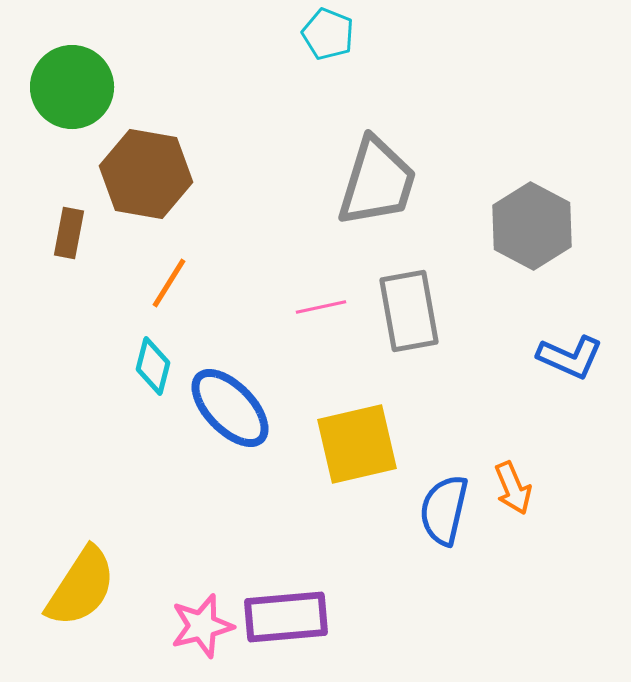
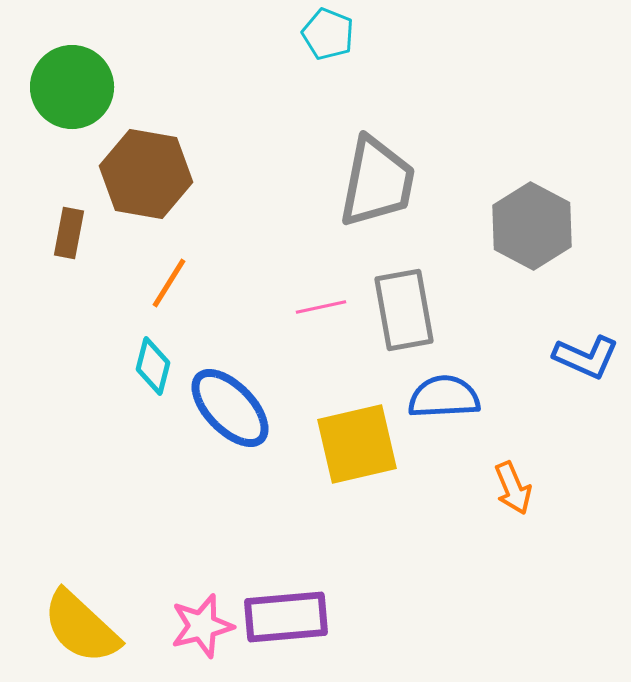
gray trapezoid: rotated 6 degrees counterclockwise
gray rectangle: moved 5 px left, 1 px up
blue L-shape: moved 16 px right
blue semicircle: moved 113 px up; rotated 74 degrees clockwise
yellow semicircle: moved 40 px down; rotated 100 degrees clockwise
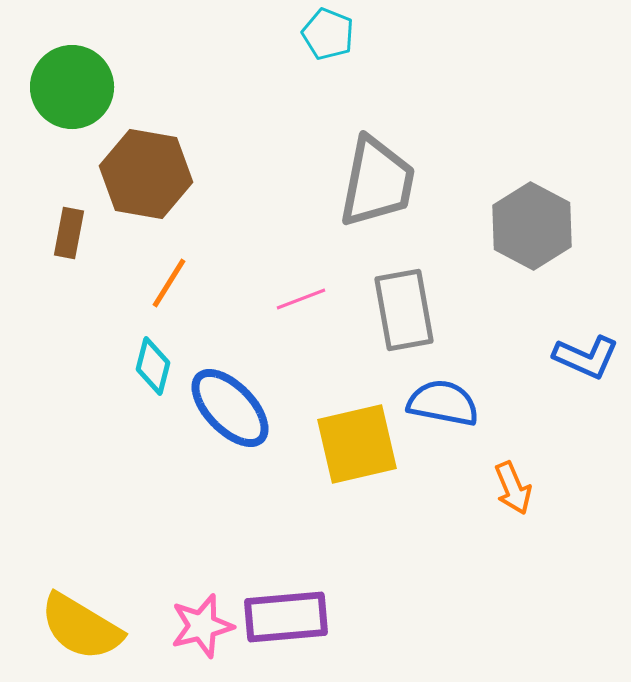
pink line: moved 20 px left, 8 px up; rotated 9 degrees counterclockwise
blue semicircle: moved 1 px left, 6 px down; rotated 14 degrees clockwise
yellow semicircle: rotated 12 degrees counterclockwise
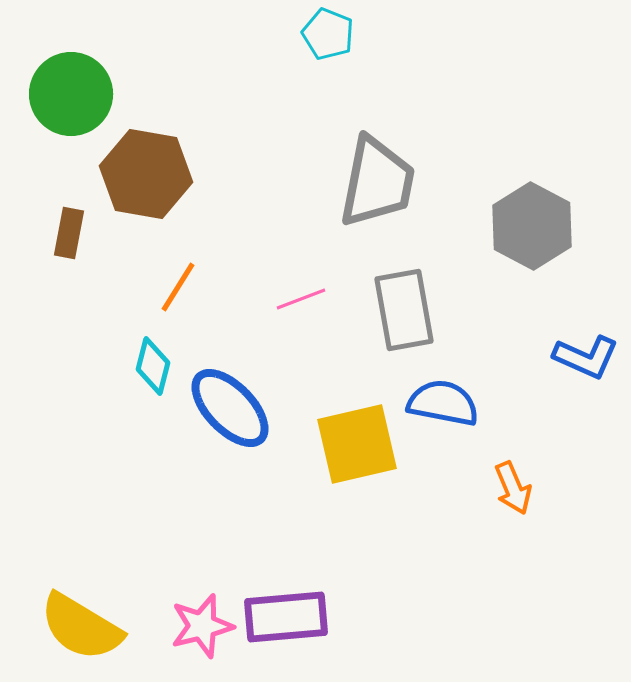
green circle: moved 1 px left, 7 px down
orange line: moved 9 px right, 4 px down
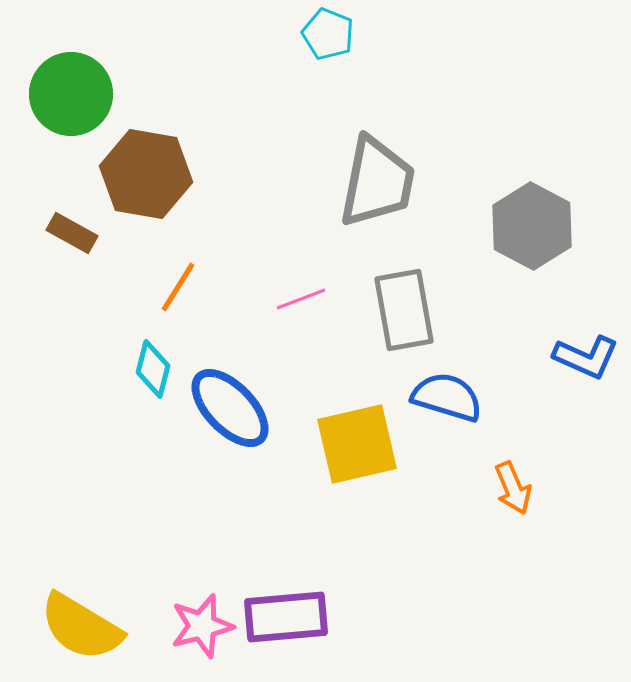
brown rectangle: moved 3 px right; rotated 72 degrees counterclockwise
cyan diamond: moved 3 px down
blue semicircle: moved 4 px right, 6 px up; rotated 6 degrees clockwise
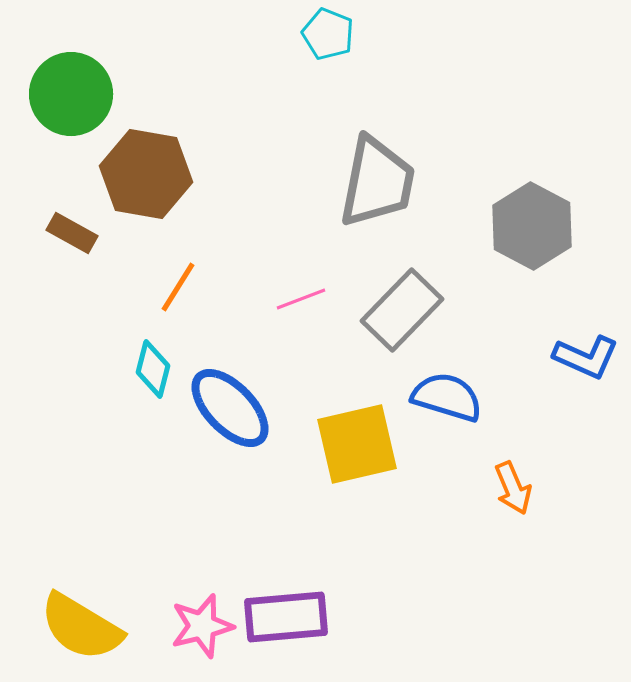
gray rectangle: moved 2 px left; rotated 54 degrees clockwise
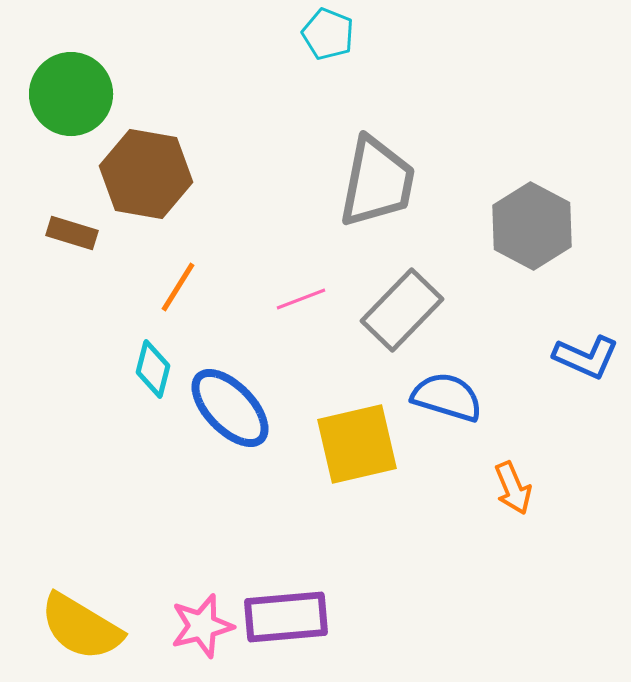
brown rectangle: rotated 12 degrees counterclockwise
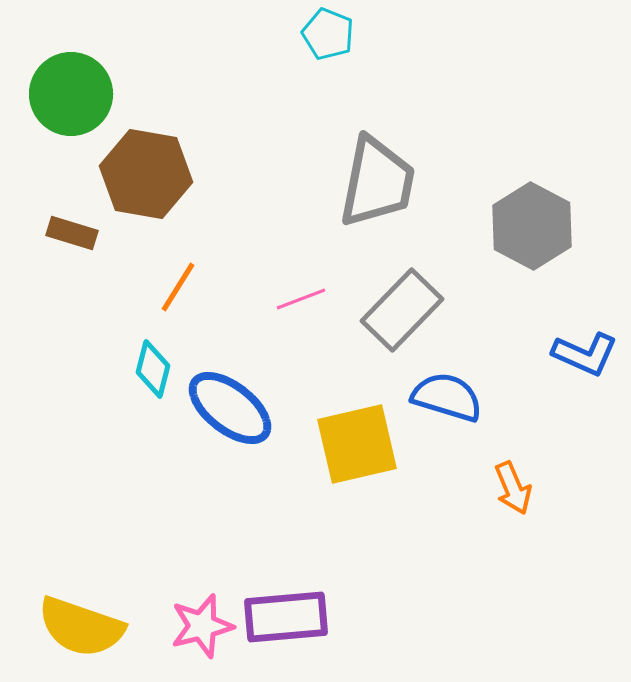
blue L-shape: moved 1 px left, 3 px up
blue ellipse: rotated 8 degrees counterclockwise
yellow semicircle: rotated 12 degrees counterclockwise
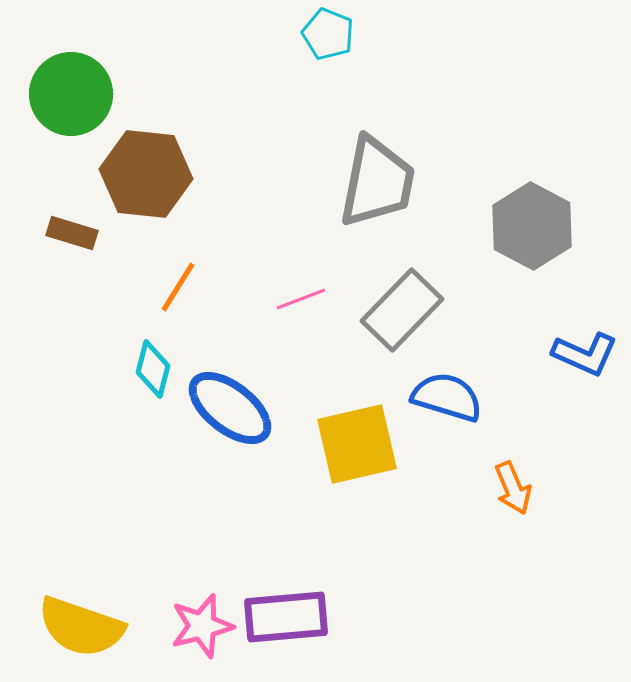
brown hexagon: rotated 4 degrees counterclockwise
